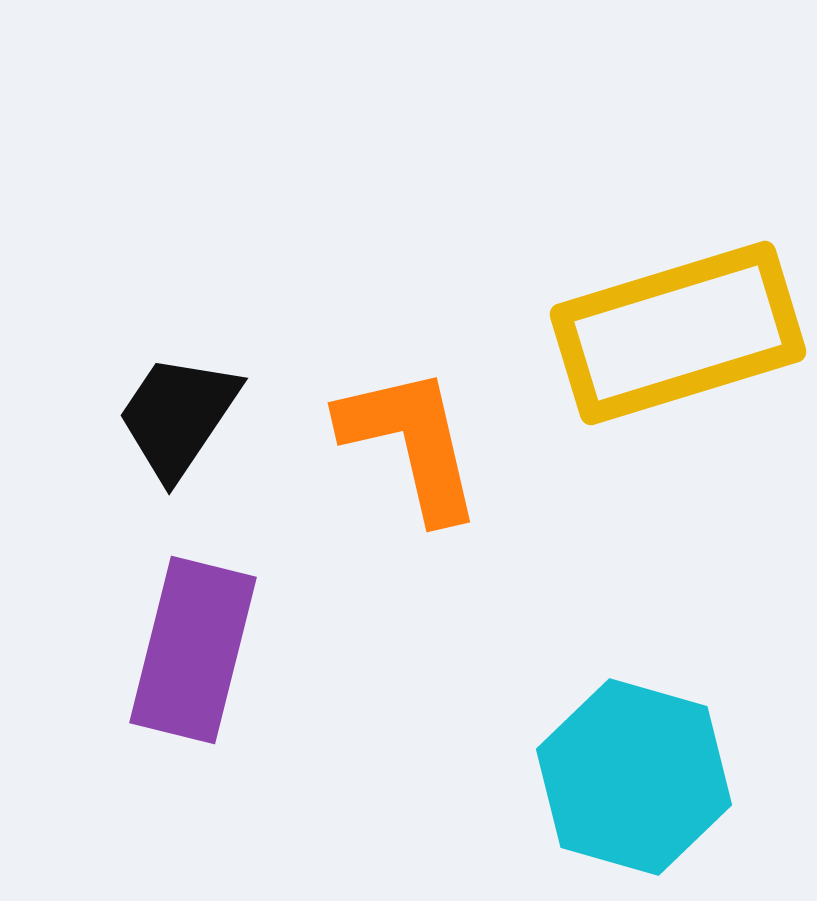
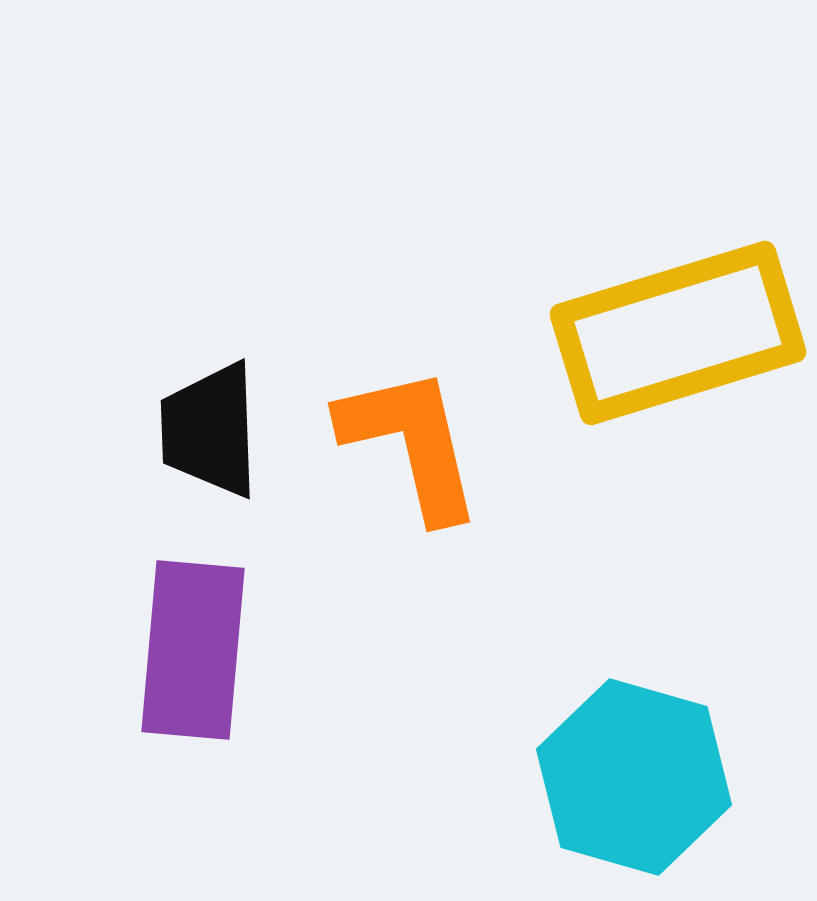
black trapezoid: moved 32 px right, 14 px down; rotated 36 degrees counterclockwise
purple rectangle: rotated 9 degrees counterclockwise
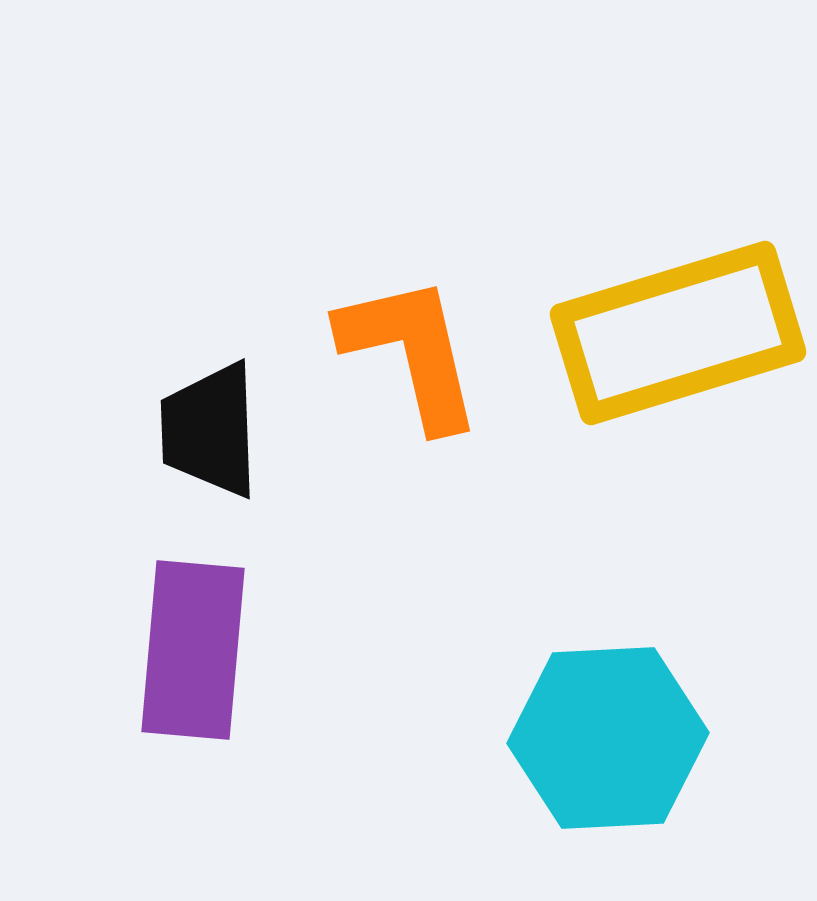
orange L-shape: moved 91 px up
cyan hexagon: moved 26 px left, 39 px up; rotated 19 degrees counterclockwise
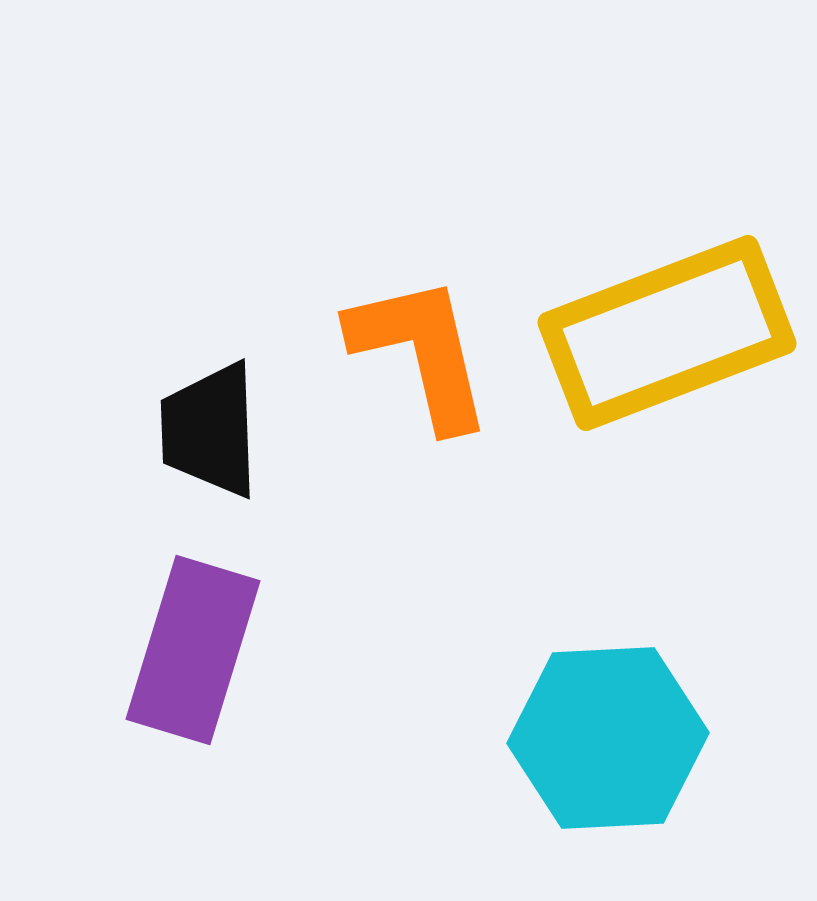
yellow rectangle: moved 11 px left; rotated 4 degrees counterclockwise
orange L-shape: moved 10 px right
purple rectangle: rotated 12 degrees clockwise
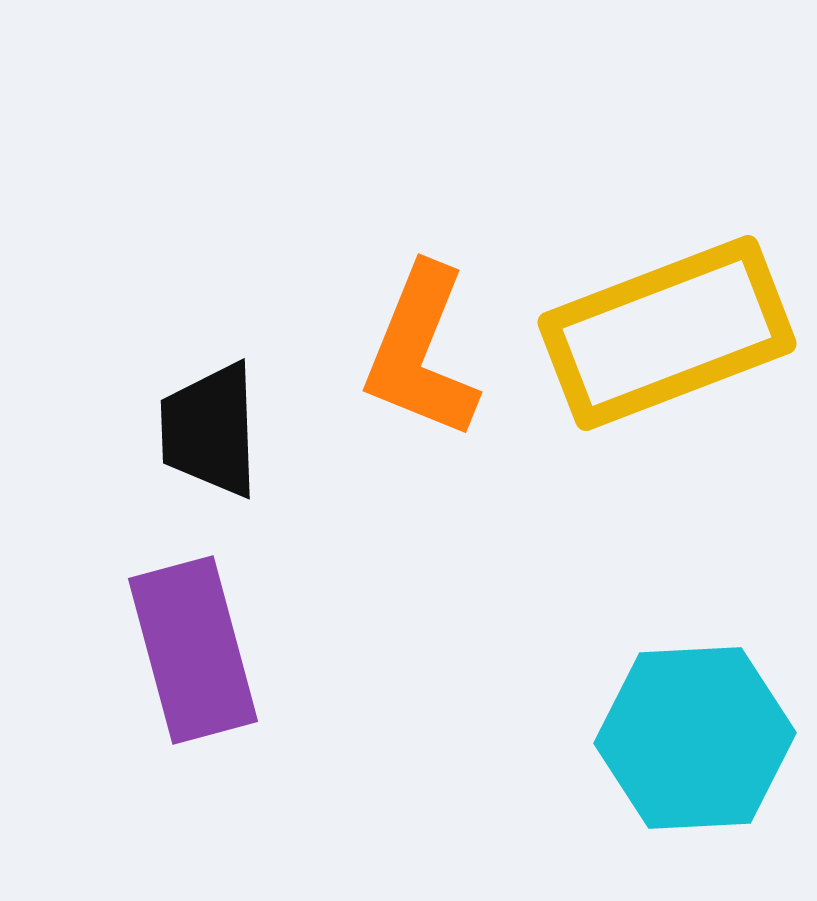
orange L-shape: rotated 145 degrees counterclockwise
purple rectangle: rotated 32 degrees counterclockwise
cyan hexagon: moved 87 px right
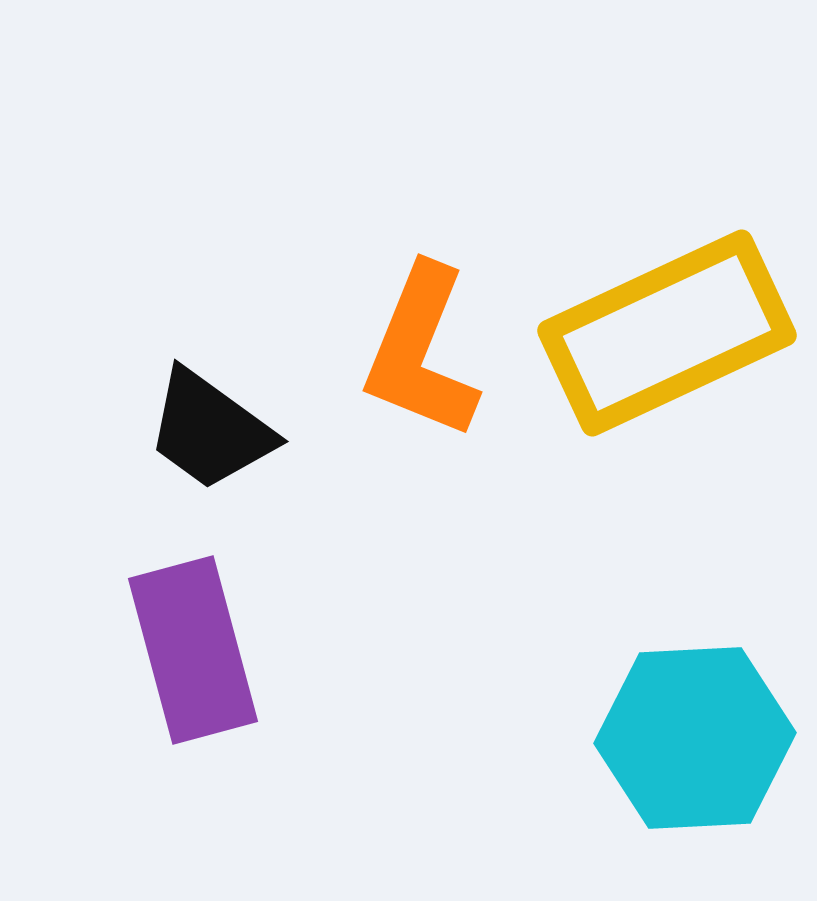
yellow rectangle: rotated 4 degrees counterclockwise
black trapezoid: rotated 52 degrees counterclockwise
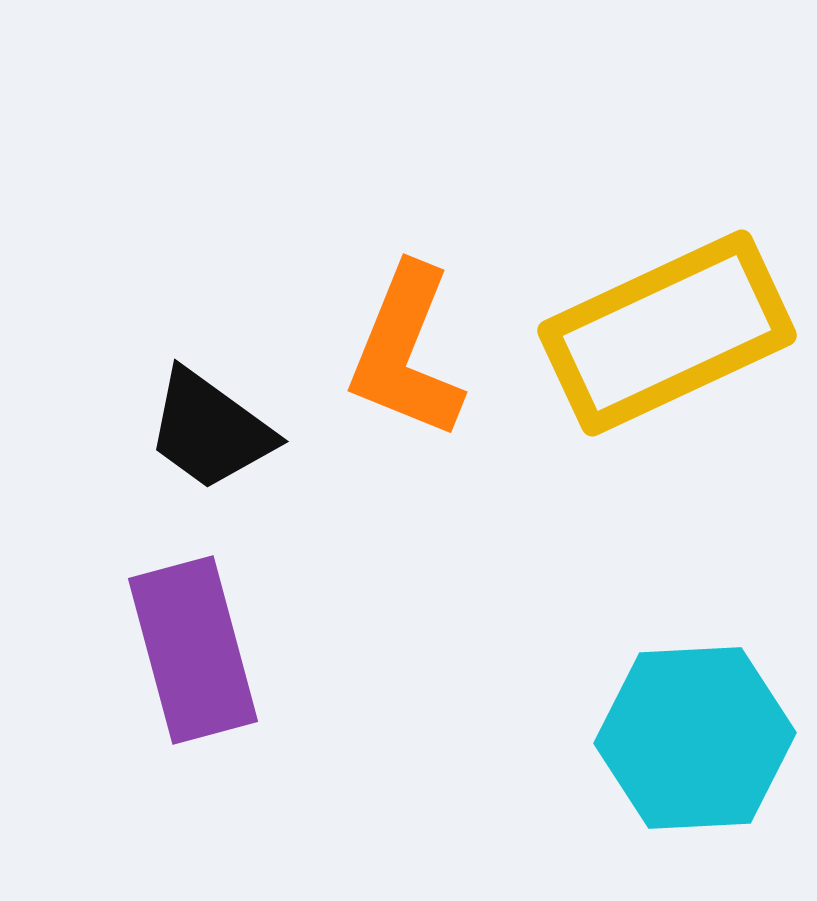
orange L-shape: moved 15 px left
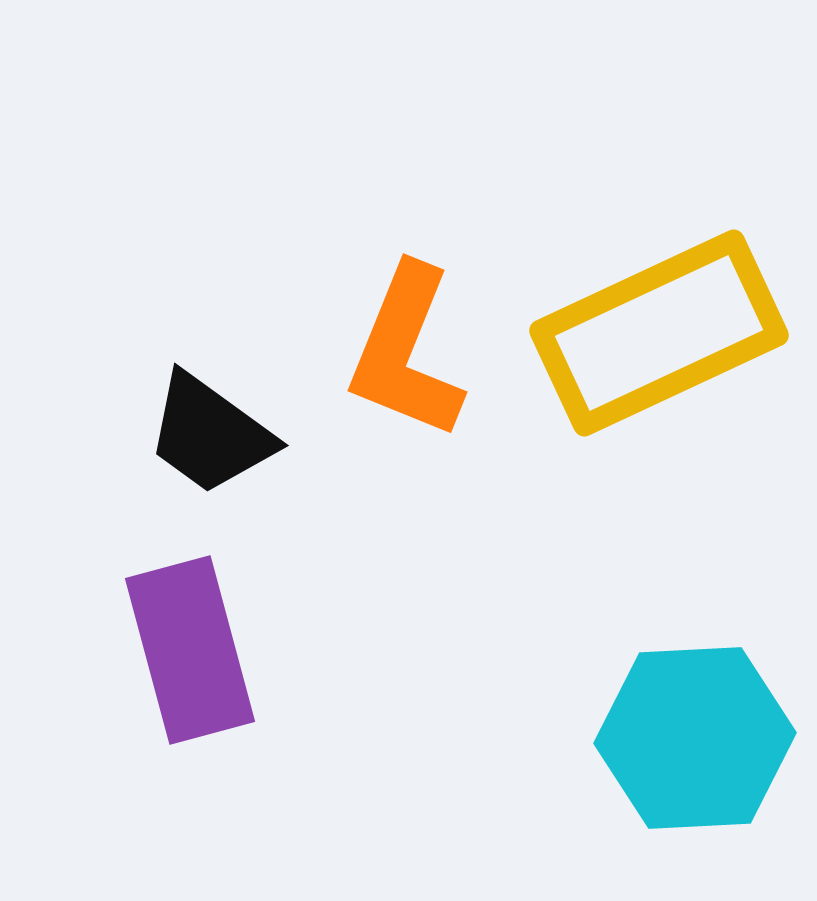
yellow rectangle: moved 8 px left
black trapezoid: moved 4 px down
purple rectangle: moved 3 px left
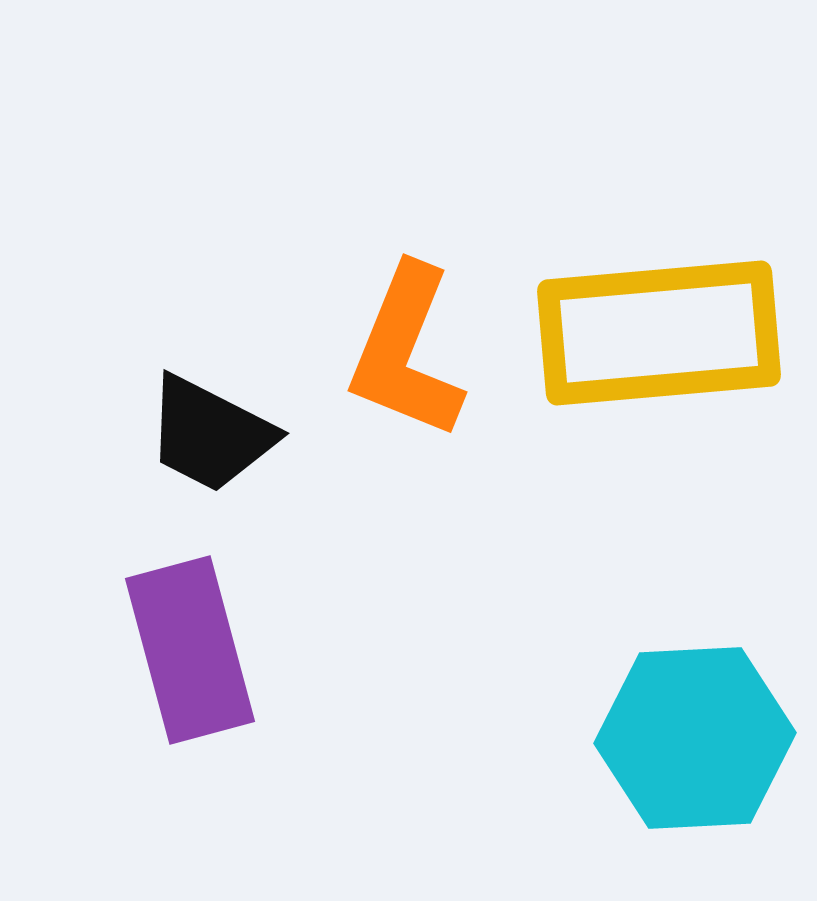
yellow rectangle: rotated 20 degrees clockwise
black trapezoid: rotated 9 degrees counterclockwise
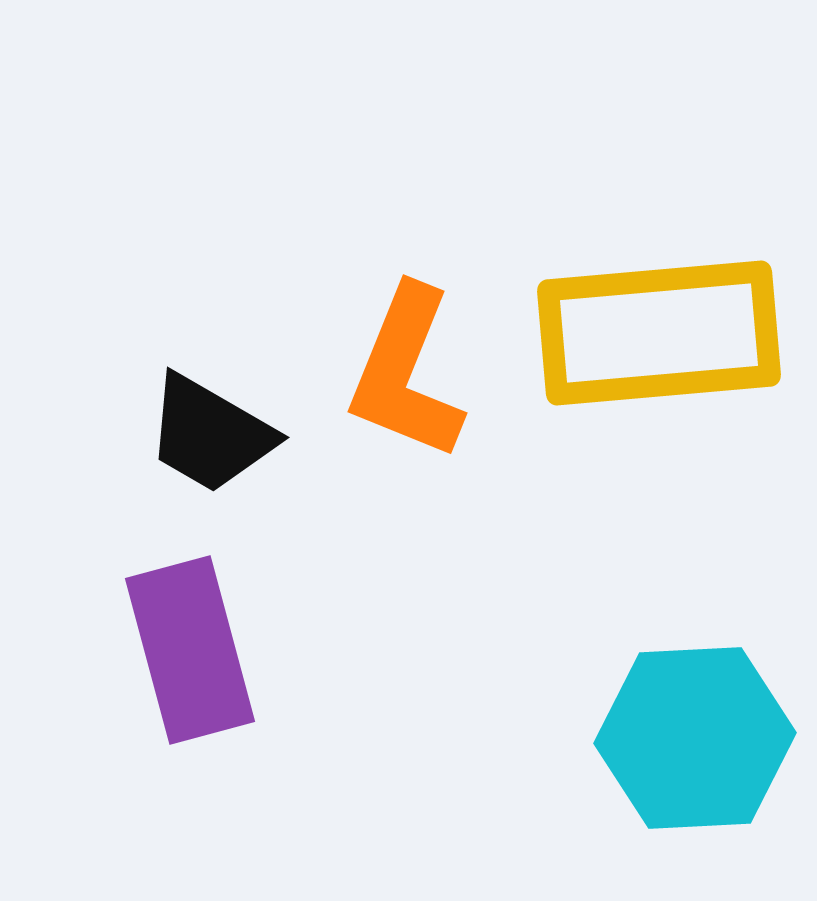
orange L-shape: moved 21 px down
black trapezoid: rotated 3 degrees clockwise
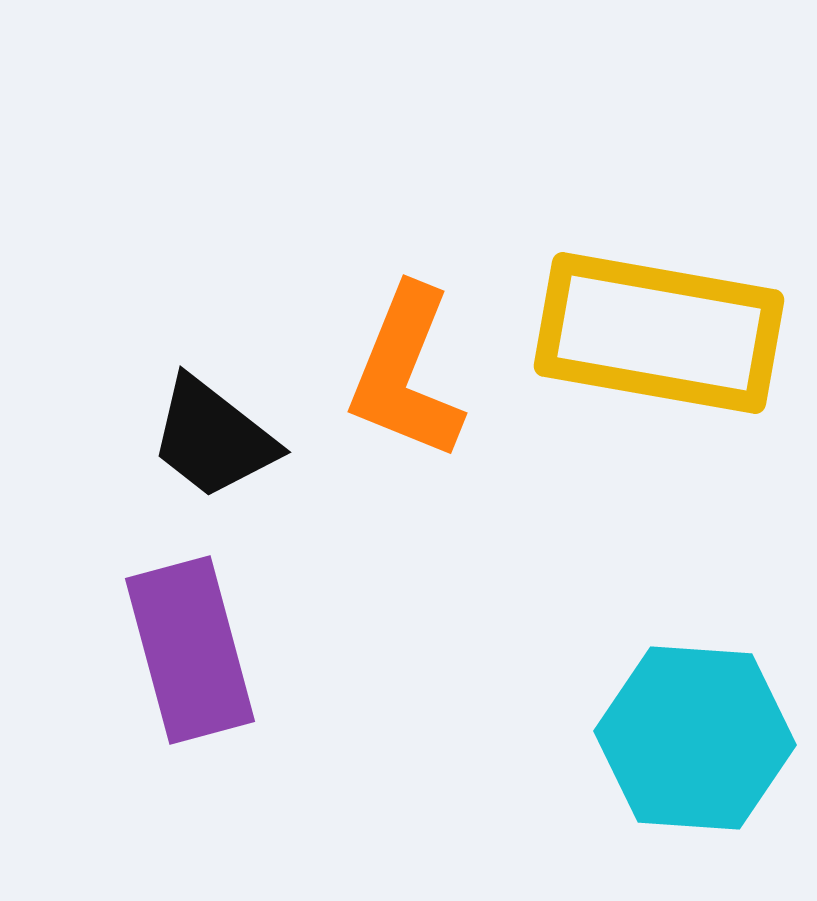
yellow rectangle: rotated 15 degrees clockwise
black trapezoid: moved 3 px right, 4 px down; rotated 8 degrees clockwise
cyan hexagon: rotated 7 degrees clockwise
